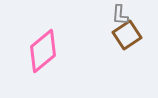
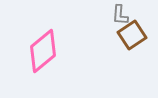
brown square: moved 5 px right
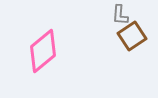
brown square: moved 1 px down
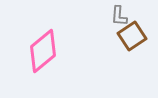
gray L-shape: moved 1 px left, 1 px down
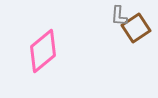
brown square: moved 4 px right, 8 px up
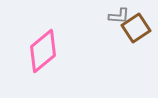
gray L-shape: rotated 90 degrees counterclockwise
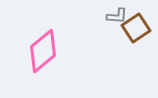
gray L-shape: moved 2 px left
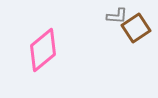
pink diamond: moved 1 px up
